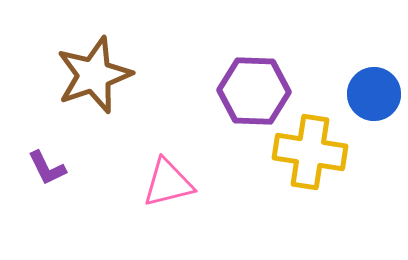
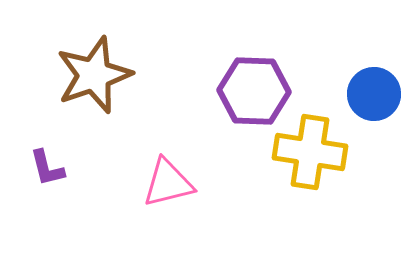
purple L-shape: rotated 12 degrees clockwise
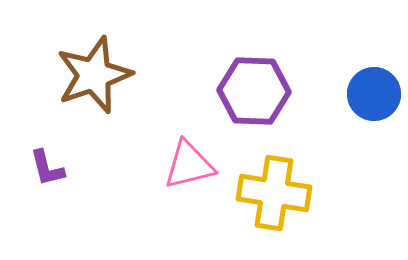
yellow cross: moved 36 px left, 41 px down
pink triangle: moved 21 px right, 18 px up
